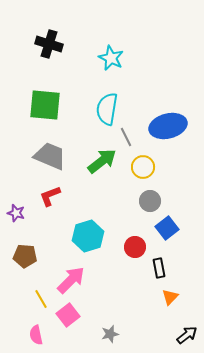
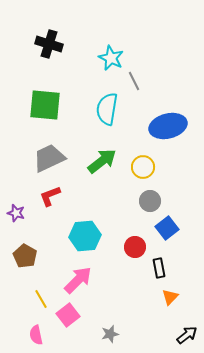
gray line: moved 8 px right, 56 px up
gray trapezoid: moved 1 px left, 2 px down; rotated 48 degrees counterclockwise
cyan hexagon: moved 3 px left; rotated 12 degrees clockwise
brown pentagon: rotated 25 degrees clockwise
pink arrow: moved 7 px right
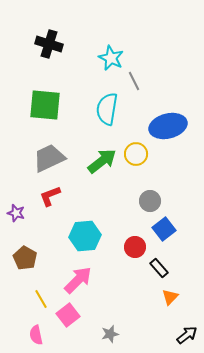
yellow circle: moved 7 px left, 13 px up
blue square: moved 3 px left, 1 px down
brown pentagon: moved 2 px down
black rectangle: rotated 30 degrees counterclockwise
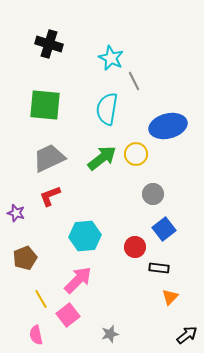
green arrow: moved 3 px up
gray circle: moved 3 px right, 7 px up
brown pentagon: rotated 20 degrees clockwise
black rectangle: rotated 42 degrees counterclockwise
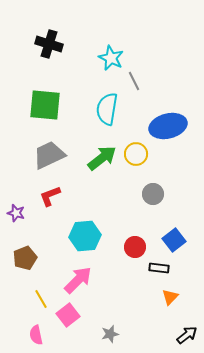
gray trapezoid: moved 3 px up
blue square: moved 10 px right, 11 px down
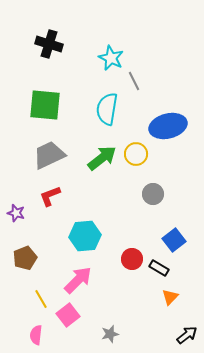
red circle: moved 3 px left, 12 px down
black rectangle: rotated 24 degrees clockwise
pink semicircle: rotated 18 degrees clockwise
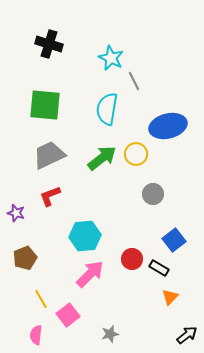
pink arrow: moved 12 px right, 6 px up
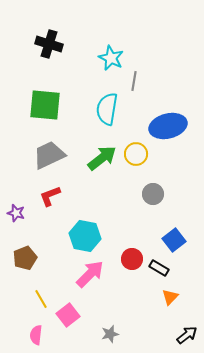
gray line: rotated 36 degrees clockwise
cyan hexagon: rotated 16 degrees clockwise
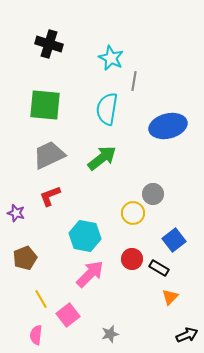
yellow circle: moved 3 px left, 59 px down
black arrow: rotated 15 degrees clockwise
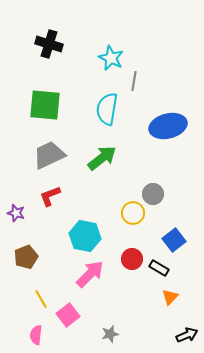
brown pentagon: moved 1 px right, 1 px up
